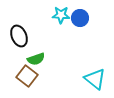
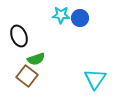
cyan triangle: rotated 25 degrees clockwise
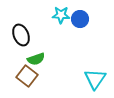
blue circle: moved 1 px down
black ellipse: moved 2 px right, 1 px up
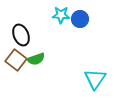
brown square: moved 11 px left, 16 px up
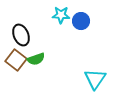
blue circle: moved 1 px right, 2 px down
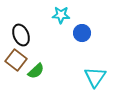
blue circle: moved 1 px right, 12 px down
green semicircle: moved 12 px down; rotated 24 degrees counterclockwise
cyan triangle: moved 2 px up
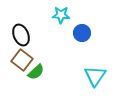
brown square: moved 6 px right
green semicircle: moved 1 px down
cyan triangle: moved 1 px up
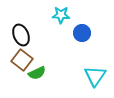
green semicircle: moved 1 px right, 1 px down; rotated 18 degrees clockwise
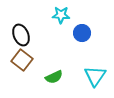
green semicircle: moved 17 px right, 4 px down
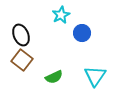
cyan star: rotated 30 degrees counterclockwise
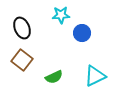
cyan star: rotated 24 degrees clockwise
black ellipse: moved 1 px right, 7 px up
cyan triangle: rotated 30 degrees clockwise
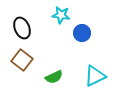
cyan star: rotated 12 degrees clockwise
